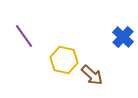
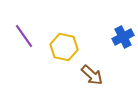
blue cross: rotated 20 degrees clockwise
yellow hexagon: moved 13 px up
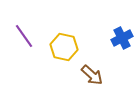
blue cross: moved 1 px left, 1 px down
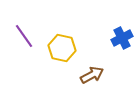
yellow hexagon: moved 2 px left, 1 px down
brown arrow: rotated 70 degrees counterclockwise
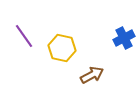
blue cross: moved 2 px right
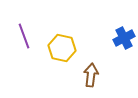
purple line: rotated 15 degrees clockwise
brown arrow: moved 1 px left; rotated 55 degrees counterclockwise
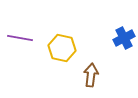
purple line: moved 4 px left, 2 px down; rotated 60 degrees counterclockwise
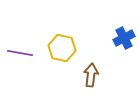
purple line: moved 15 px down
